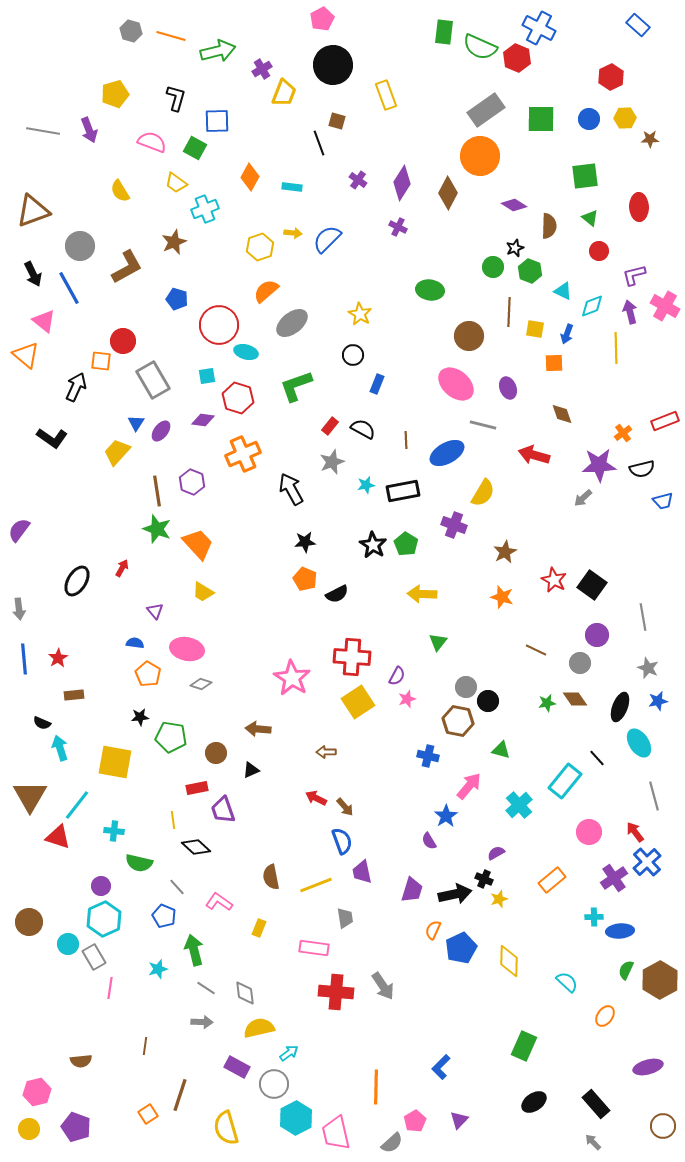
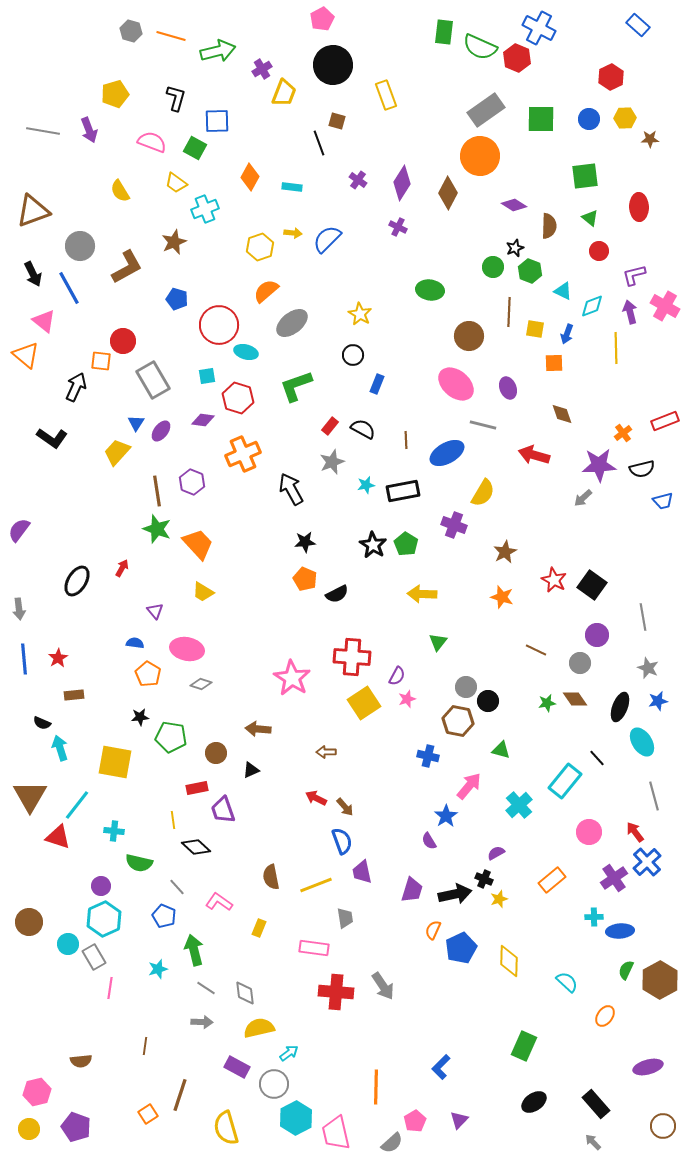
yellow square at (358, 702): moved 6 px right, 1 px down
cyan ellipse at (639, 743): moved 3 px right, 1 px up
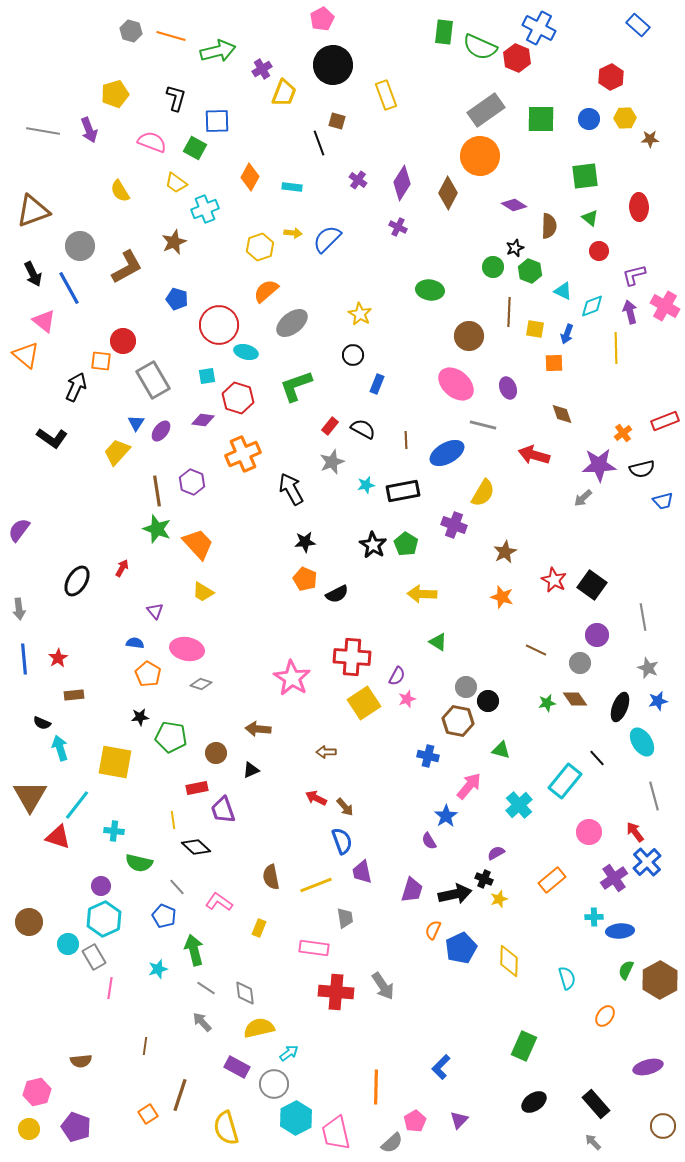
green triangle at (438, 642): rotated 36 degrees counterclockwise
cyan semicircle at (567, 982): moved 4 px up; rotated 30 degrees clockwise
gray arrow at (202, 1022): rotated 135 degrees counterclockwise
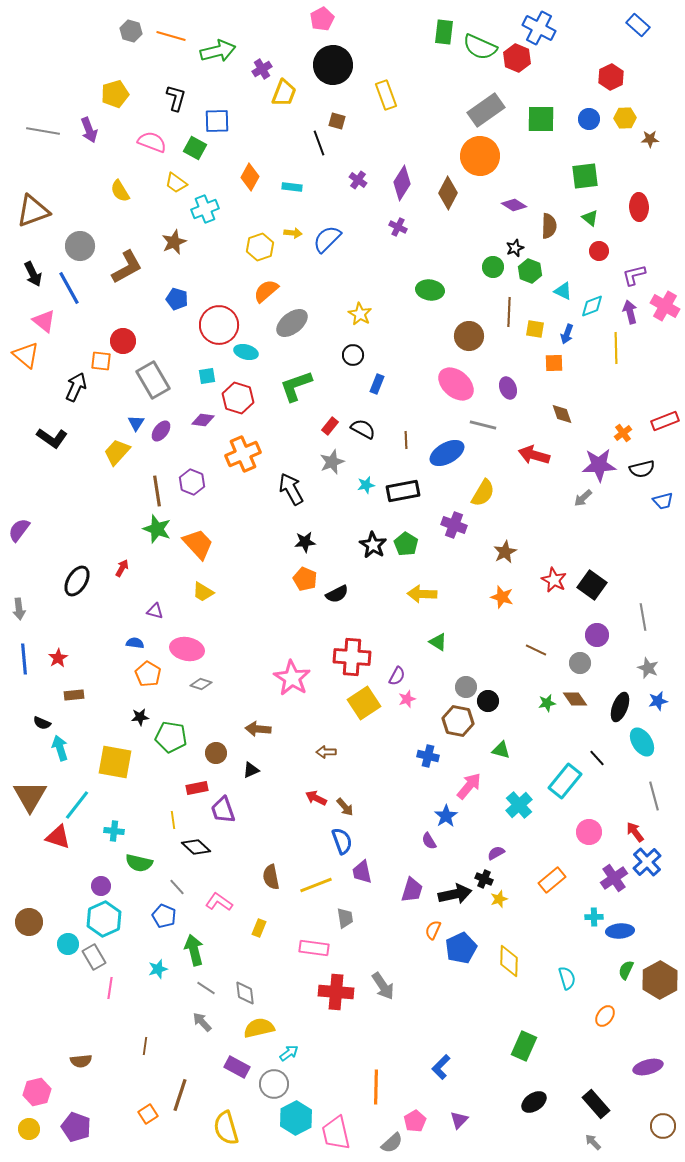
purple triangle at (155, 611): rotated 36 degrees counterclockwise
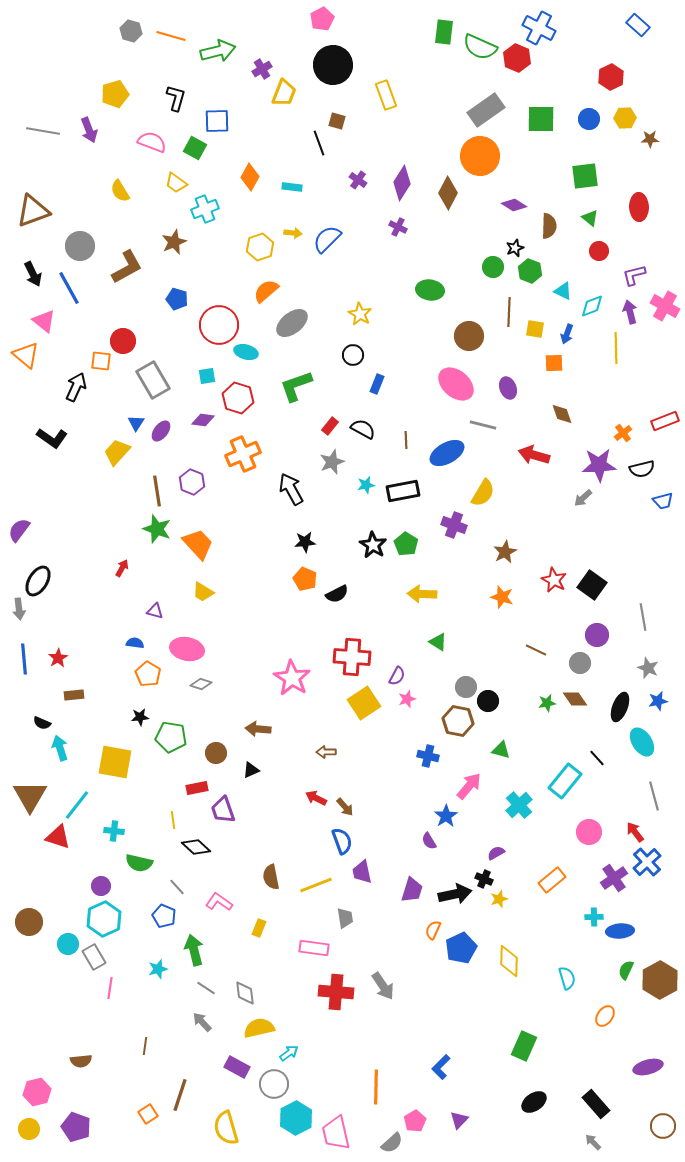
black ellipse at (77, 581): moved 39 px left
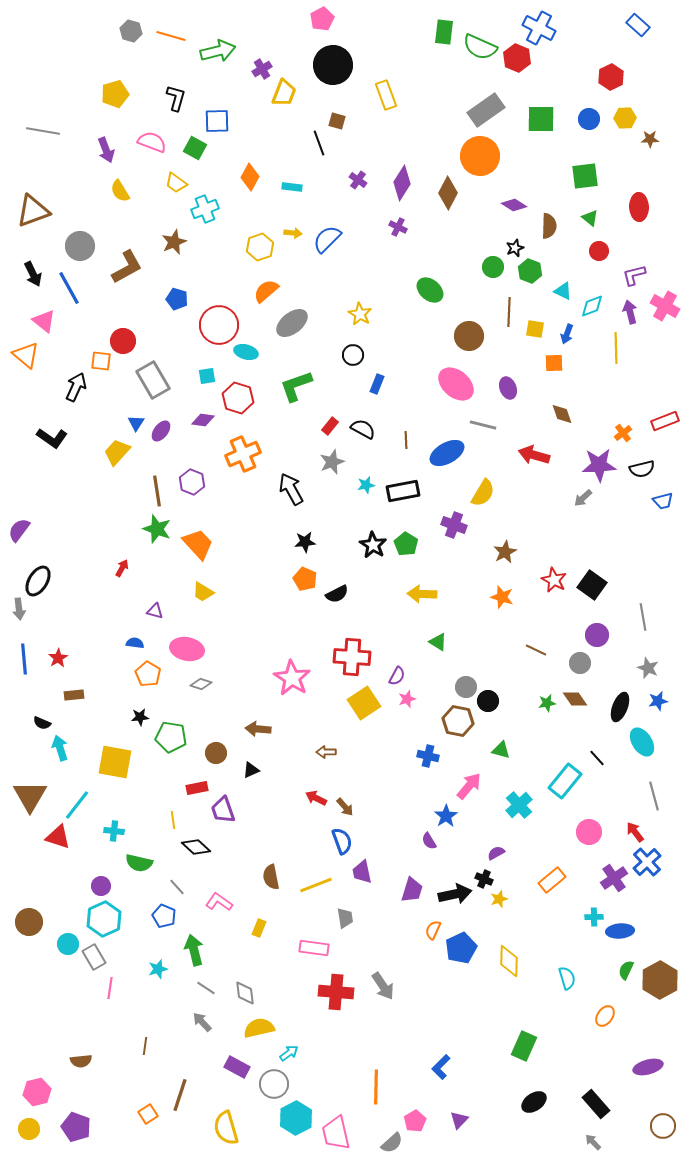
purple arrow at (89, 130): moved 17 px right, 20 px down
green ellipse at (430, 290): rotated 32 degrees clockwise
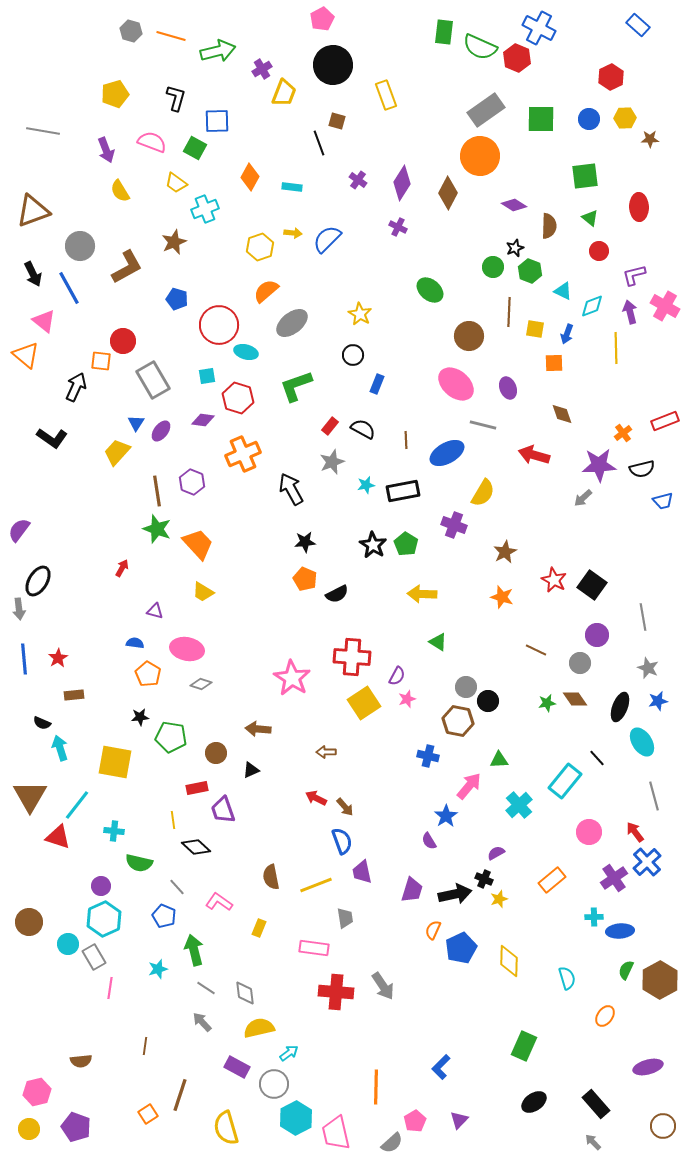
green triangle at (501, 750): moved 2 px left, 10 px down; rotated 18 degrees counterclockwise
